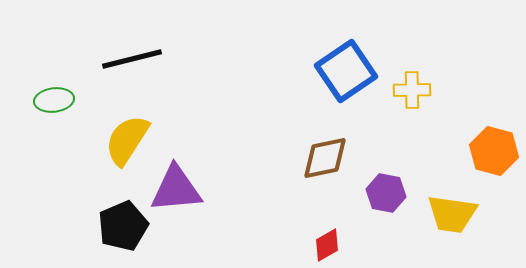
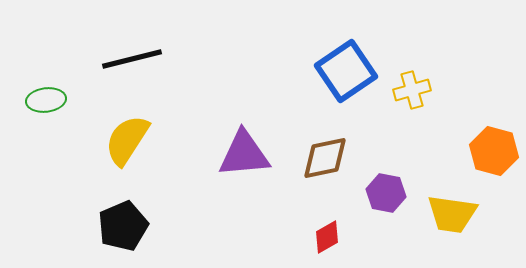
yellow cross: rotated 15 degrees counterclockwise
green ellipse: moved 8 px left
purple triangle: moved 68 px right, 35 px up
red diamond: moved 8 px up
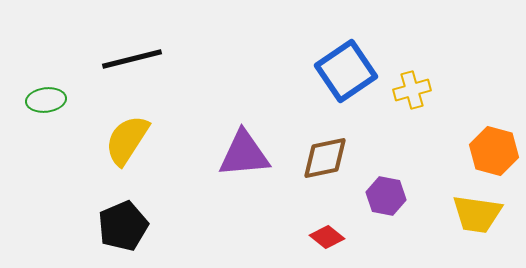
purple hexagon: moved 3 px down
yellow trapezoid: moved 25 px right
red diamond: rotated 68 degrees clockwise
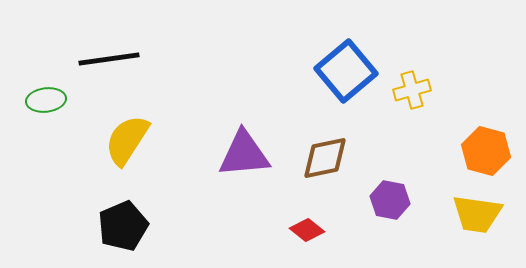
black line: moved 23 px left; rotated 6 degrees clockwise
blue square: rotated 6 degrees counterclockwise
orange hexagon: moved 8 px left
purple hexagon: moved 4 px right, 4 px down
red diamond: moved 20 px left, 7 px up
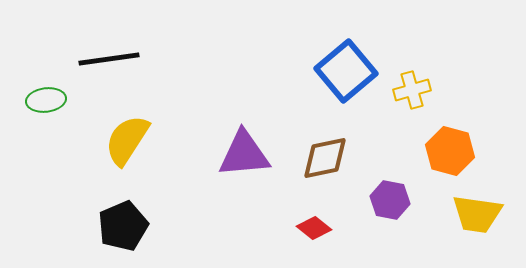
orange hexagon: moved 36 px left
red diamond: moved 7 px right, 2 px up
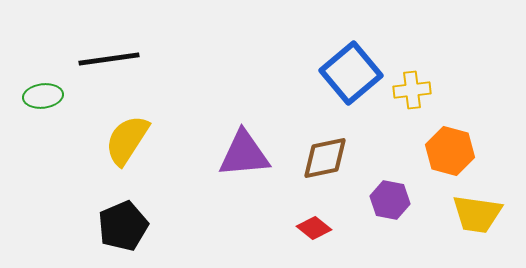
blue square: moved 5 px right, 2 px down
yellow cross: rotated 9 degrees clockwise
green ellipse: moved 3 px left, 4 px up
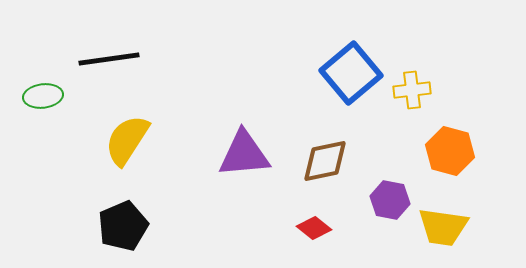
brown diamond: moved 3 px down
yellow trapezoid: moved 34 px left, 13 px down
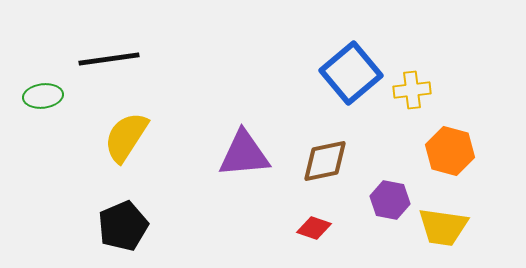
yellow semicircle: moved 1 px left, 3 px up
red diamond: rotated 20 degrees counterclockwise
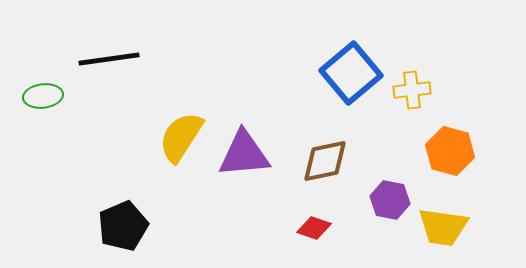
yellow semicircle: moved 55 px right
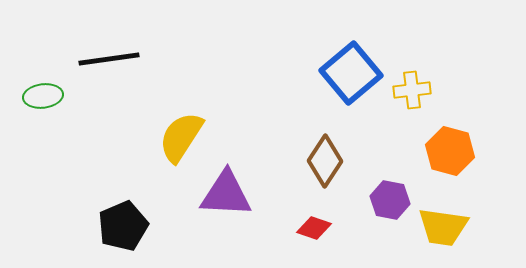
purple triangle: moved 18 px left, 40 px down; rotated 8 degrees clockwise
brown diamond: rotated 45 degrees counterclockwise
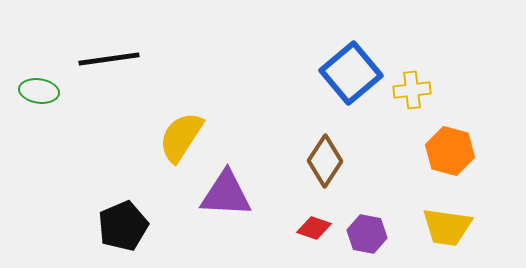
green ellipse: moved 4 px left, 5 px up; rotated 15 degrees clockwise
purple hexagon: moved 23 px left, 34 px down
yellow trapezoid: moved 4 px right
